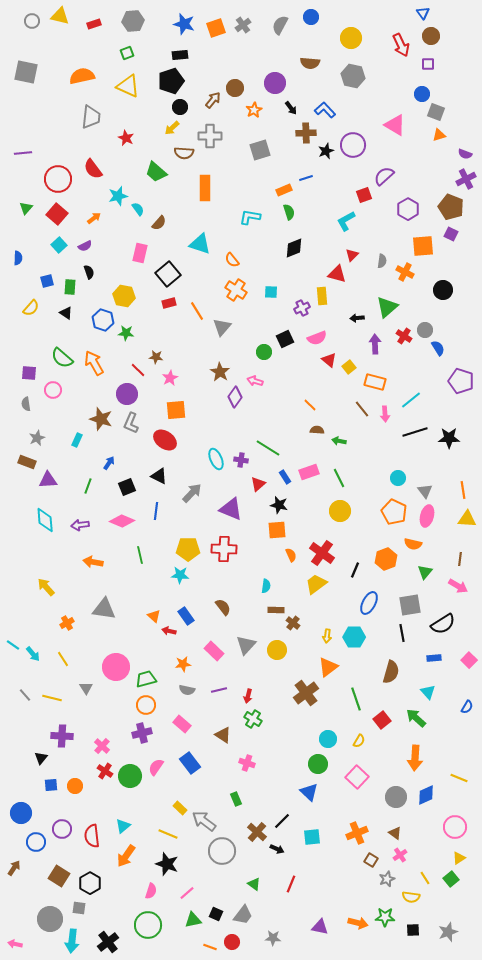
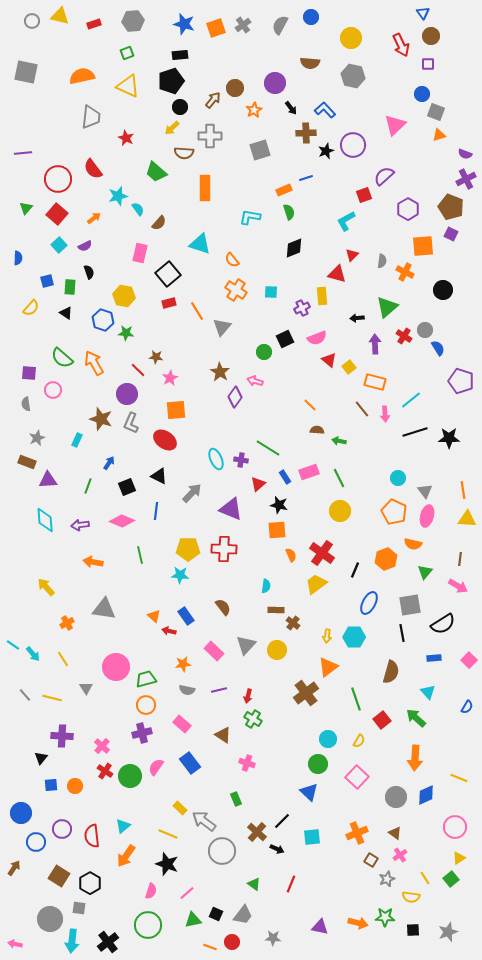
pink triangle at (395, 125): rotated 45 degrees clockwise
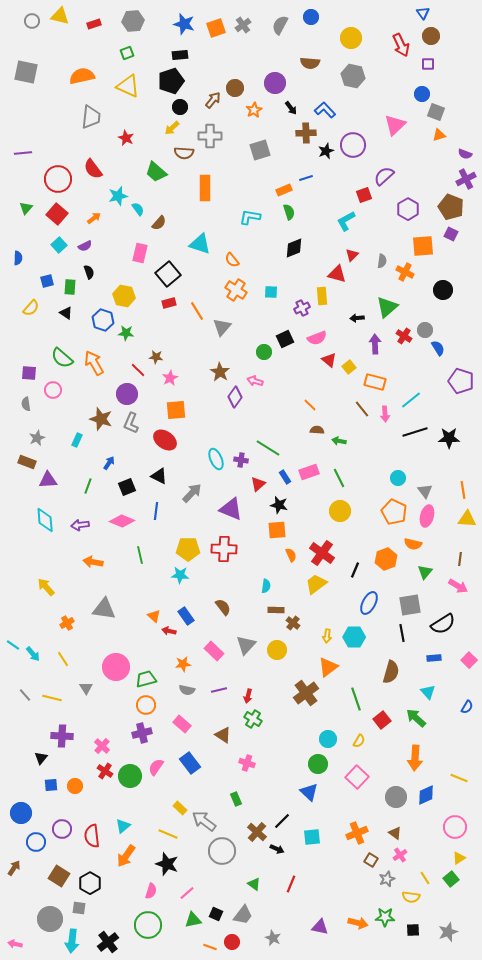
gray star at (273, 938): rotated 21 degrees clockwise
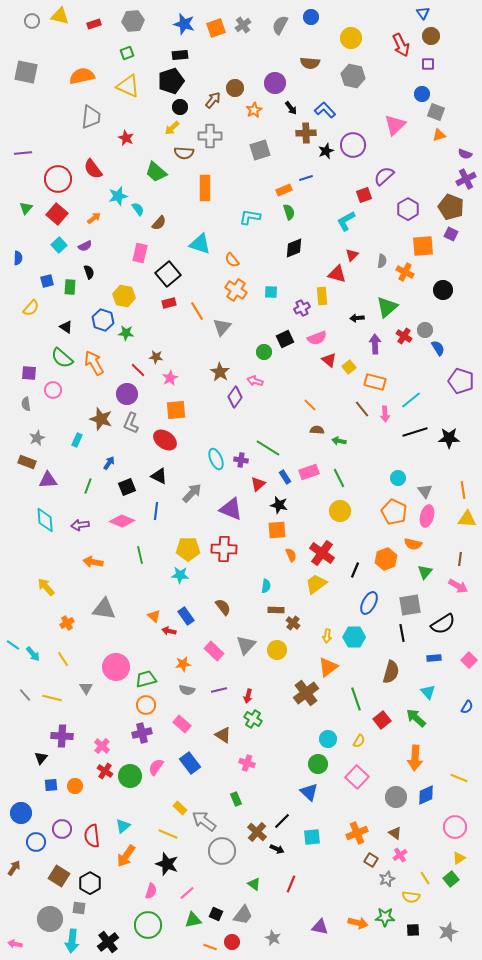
black triangle at (66, 313): moved 14 px down
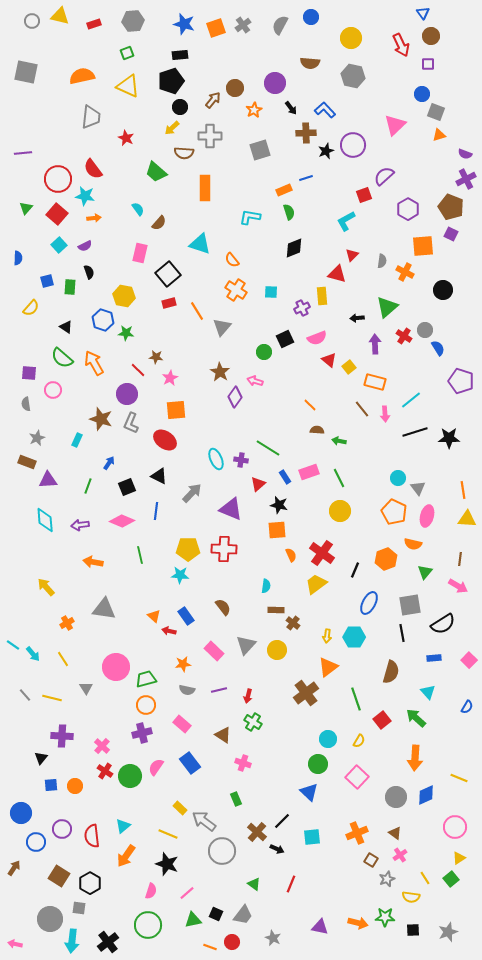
cyan star at (118, 196): moved 33 px left; rotated 24 degrees clockwise
orange arrow at (94, 218): rotated 32 degrees clockwise
gray triangle at (425, 491): moved 7 px left, 3 px up
green cross at (253, 719): moved 3 px down
pink cross at (247, 763): moved 4 px left
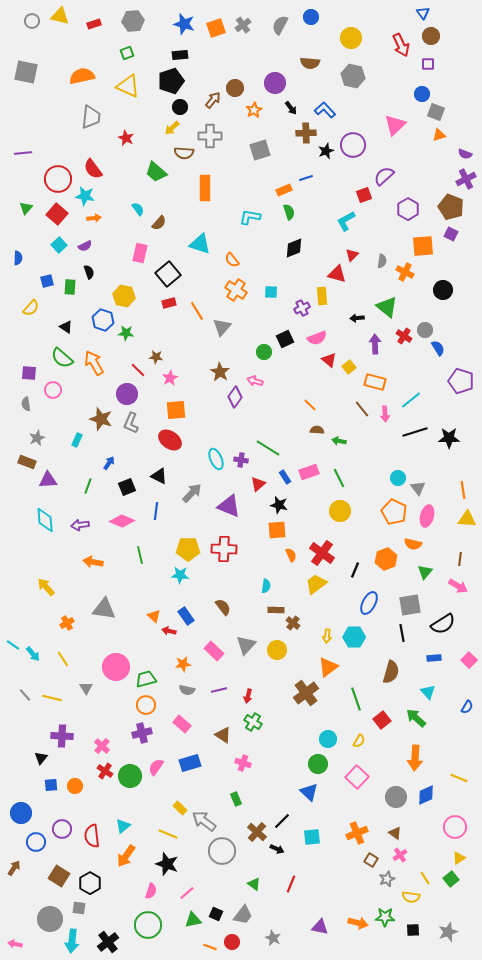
green triangle at (387, 307): rotated 40 degrees counterclockwise
red ellipse at (165, 440): moved 5 px right
purple triangle at (231, 509): moved 2 px left, 3 px up
blue rectangle at (190, 763): rotated 70 degrees counterclockwise
